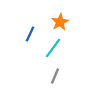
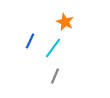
orange star: moved 5 px right; rotated 18 degrees counterclockwise
blue line: moved 7 px down
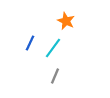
orange star: moved 1 px right, 1 px up
blue line: moved 2 px down
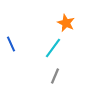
orange star: moved 2 px down
blue line: moved 19 px left, 1 px down; rotated 49 degrees counterclockwise
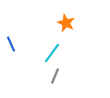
cyan line: moved 1 px left, 5 px down
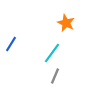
blue line: rotated 56 degrees clockwise
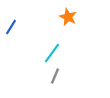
orange star: moved 2 px right, 6 px up
blue line: moved 17 px up
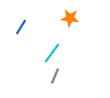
orange star: moved 2 px right, 1 px down; rotated 18 degrees counterclockwise
blue line: moved 10 px right
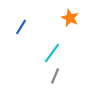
orange star: rotated 18 degrees clockwise
